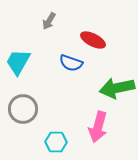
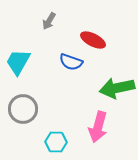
blue semicircle: moved 1 px up
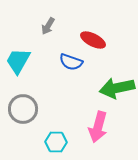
gray arrow: moved 1 px left, 5 px down
cyan trapezoid: moved 1 px up
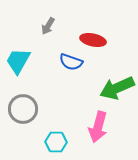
red ellipse: rotated 15 degrees counterclockwise
green arrow: rotated 12 degrees counterclockwise
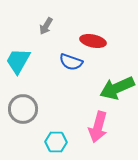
gray arrow: moved 2 px left
red ellipse: moved 1 px down
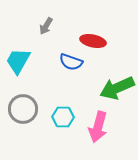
cyan hexagon: moved 7 px right, 25 px up
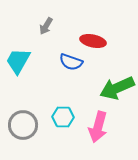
gray circle: moved 16 px down
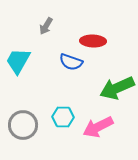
red ellipse: rotated 10 degrees counterclockwise
pink arrow: rotated 48 degrees clockwise
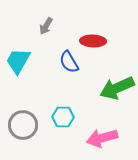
blue semicircle: moved 2 px left; rotated 40 degrees clockwise
pink arrow: moved 4 px right, 11 px down; rotated 12 degrees clockwise
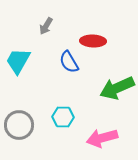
gray circle: moved 4 px left
